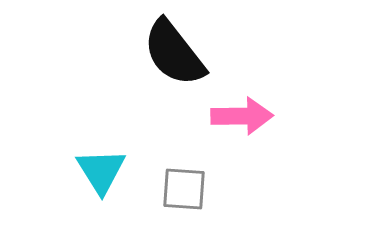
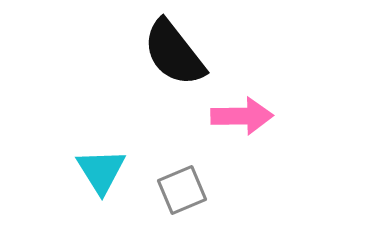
gray square: moved 2 px left, 1 px down; rotated 27 degrees counterclockwise
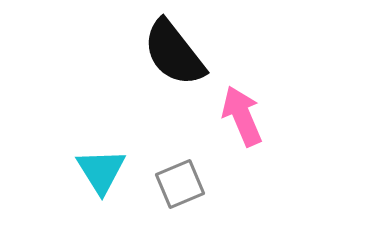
pink arrow: rotated 112 degrees counterclockwise
gray square: moved 2 px left, 6 px up
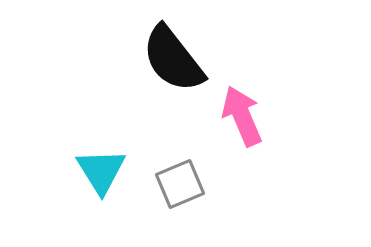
black semicircle: moved 1 px left, 6 px down
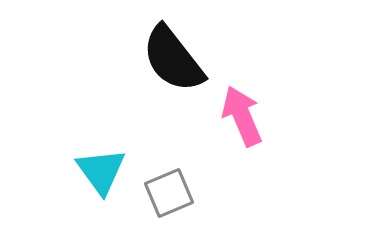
cyan triangle: rotated 4 degrees counterclockwise
gray square: moved 11 px left, 9 px down
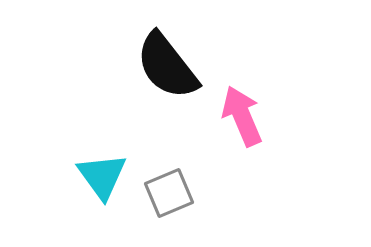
black semicircle: moved 6 px left, 7 px down
cyan triangle: moved 1 px right, 5 px down
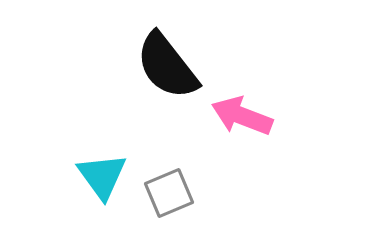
pink arrow: rotated 46 degrees counterclockwise
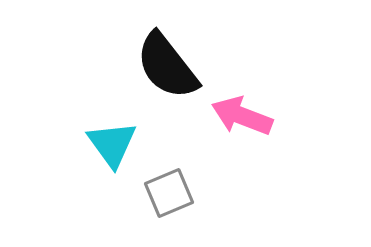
cyan triangle: moved 10 px right, 32 px up
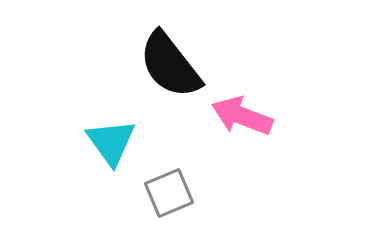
black semicircle: moved 3 px right, 1 px up
cyan triangle: moved 1 px left, 2 px up
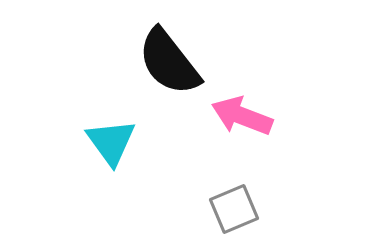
black semicircle: moved 1 px left, 3 px up
gray square: moved 65 px right, 16 px down
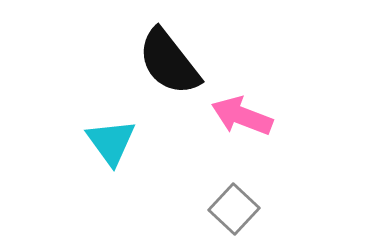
gray square: rotated 24 degrees counterclockwise
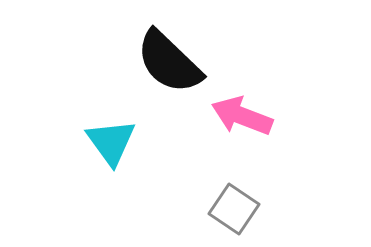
black semicircle: rotated 8 degrees counterclockwise
gray square: rotated 9 degrees counterclockwise
